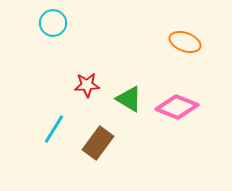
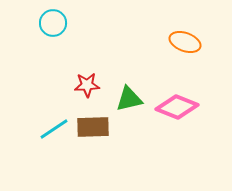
green triangle: rotated 44 degrees counterclockwise
cyan line: rotated 24 degrees clockwise
brown rectangle: moved 5 px left, 16 px up; rotated 52 degrees clockwise
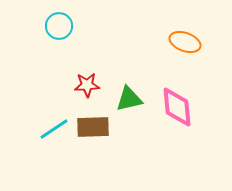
cyan circle: moved 6 px right, 3 px down
pink diamond: rotated 63 degrees clockwise
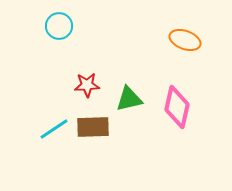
orange ellipse: moved 2 px up
pink diamond: rotated 18 degrees clockwise
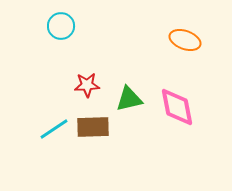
cyan circle: moved 2 px right
pink diamond: rotated 24 degrees counterclockwise
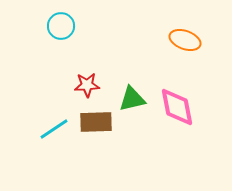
green triangle: moved 3 px right
brown rectangle: moved 3 px right, 5 px up
